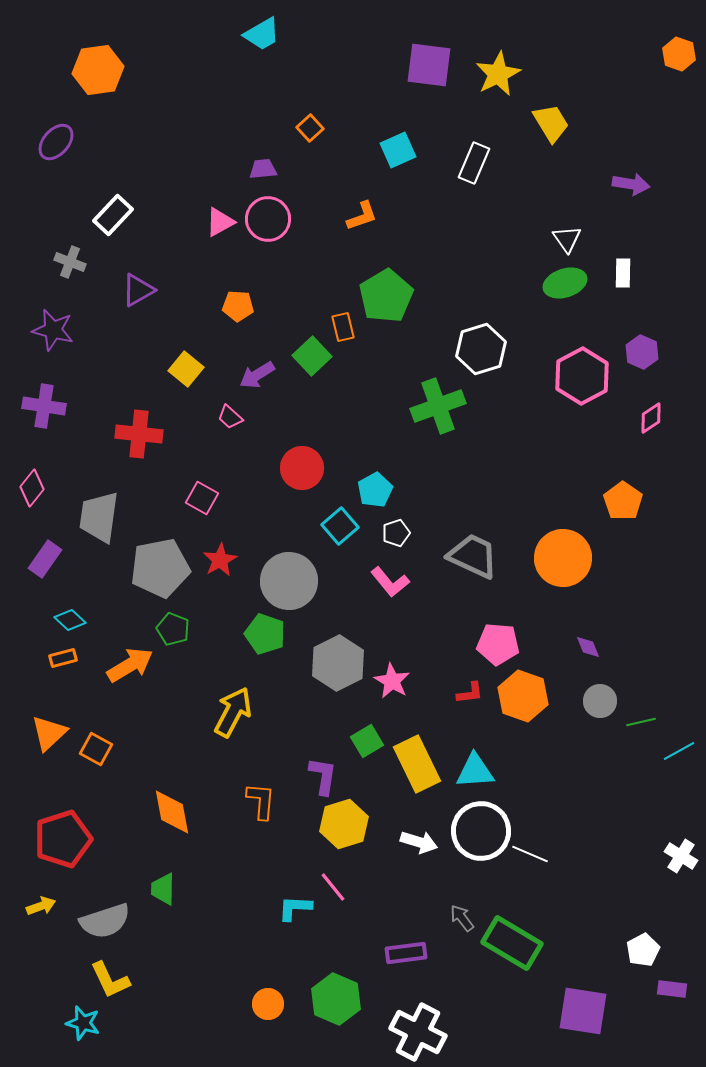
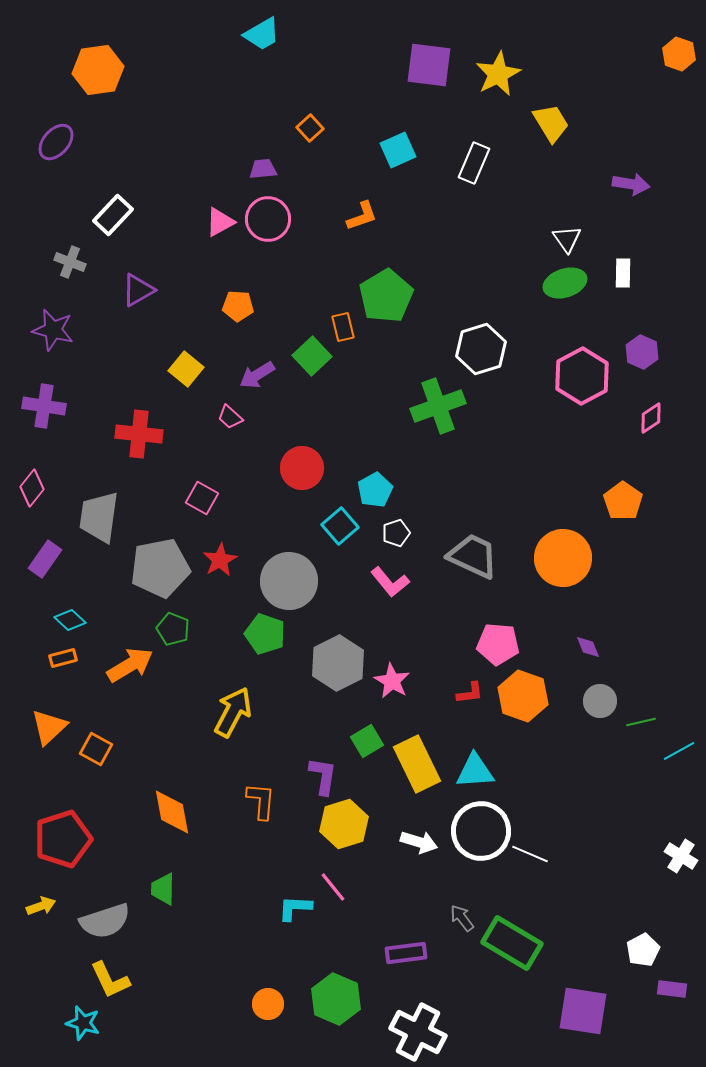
orange triangle at (49, 733): moved 6 px up
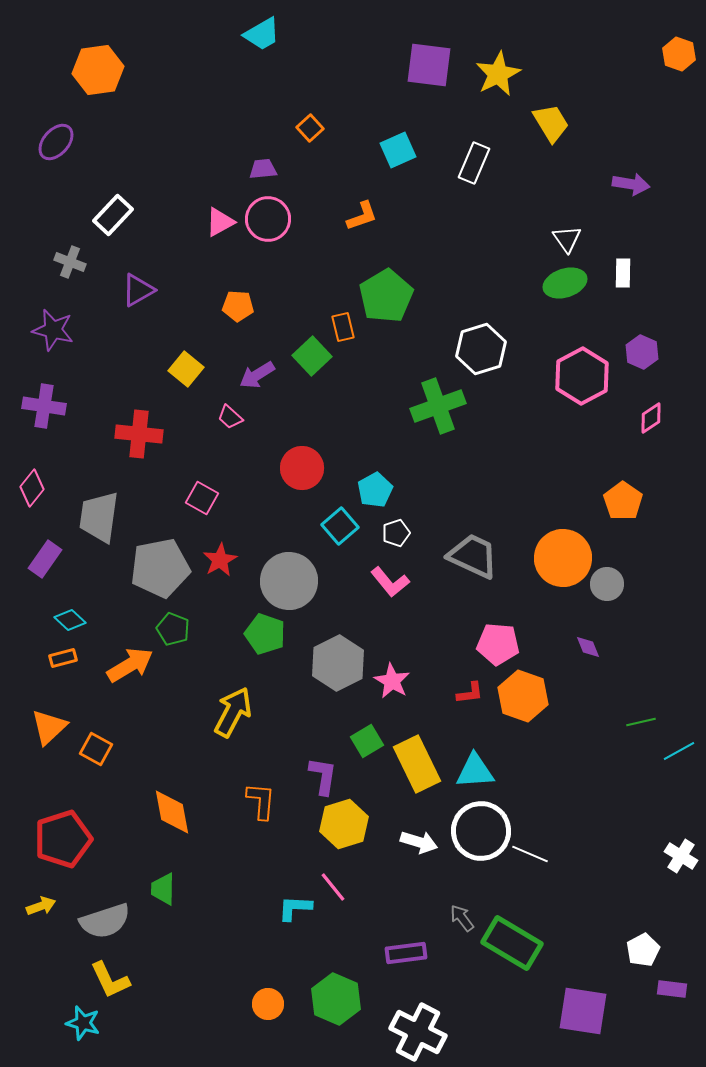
gray circle at (600, 701): moved 7 px right, 117 px up
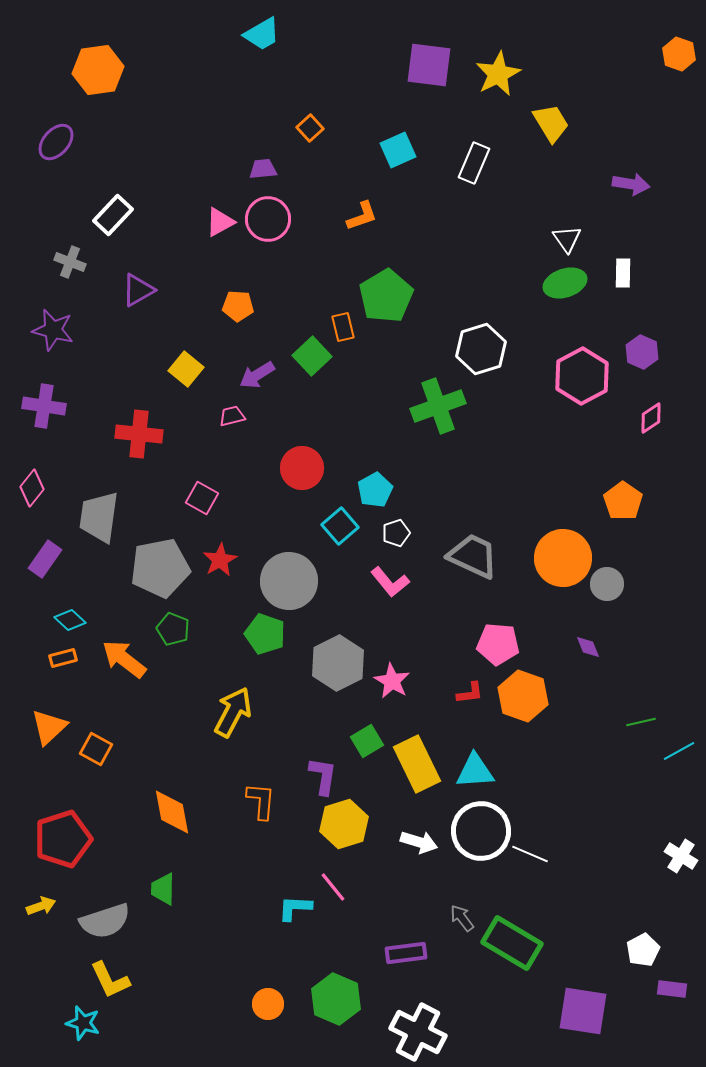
pink trapezoid at (230, 417): moved 2 px right, 1 px up; rotated 124 degrees clockwise
orange arrow at (130, 665): moved 6 px left, 6 px up; rotated 111 degrees counterclockwise
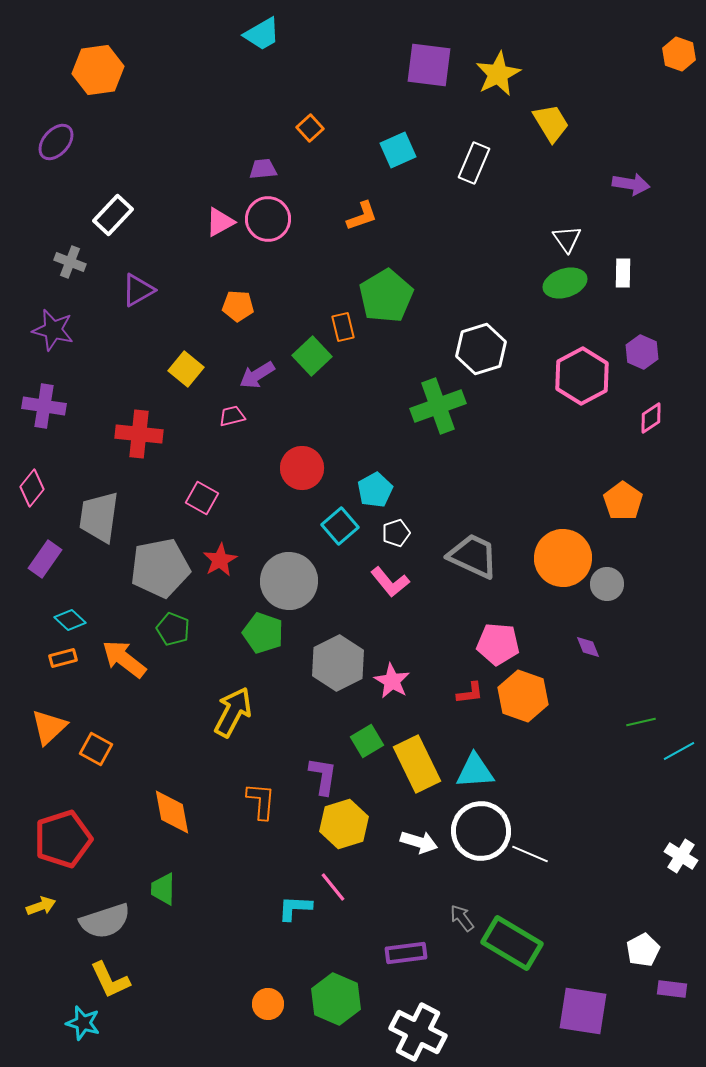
green pentagon at (265, 634): moved 2 px left, 1 px up
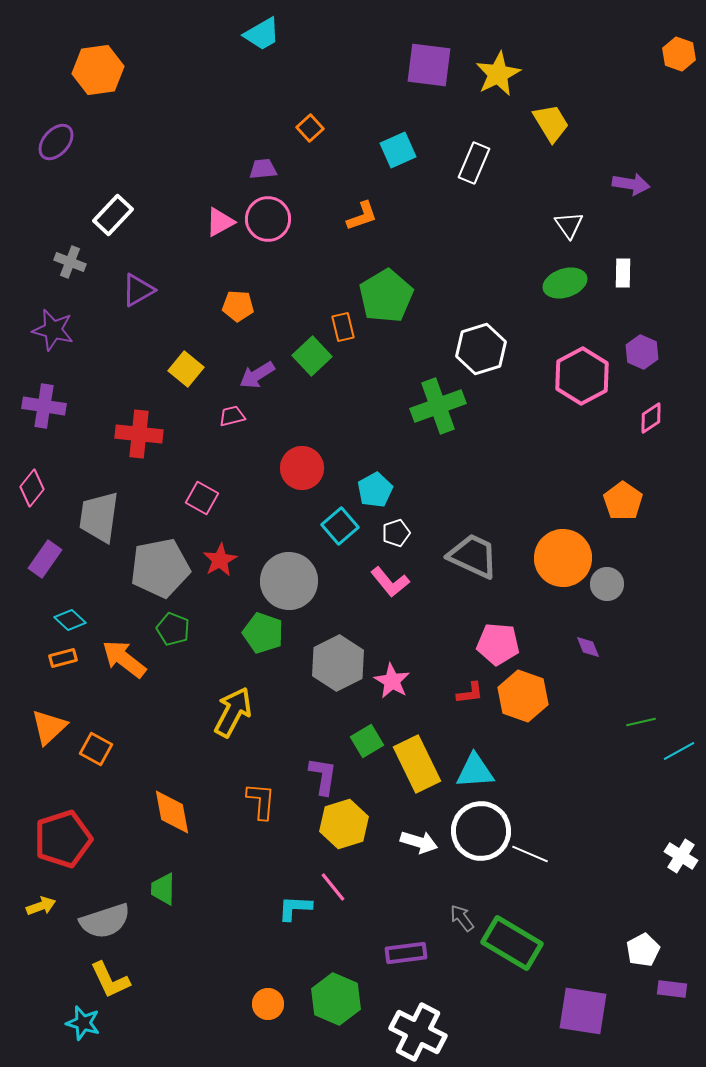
white triangle at (567, 239): moved 2 px right, 14 px up
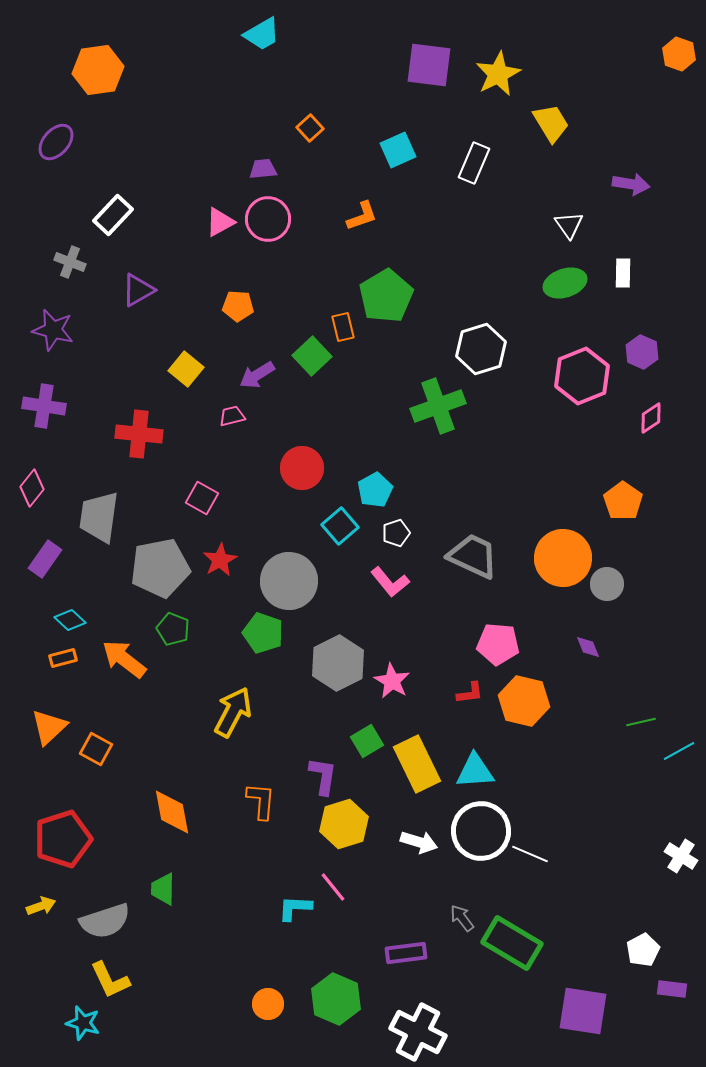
pink hexagon at (582, 376): rotated 6 degrees clockwise
orange hexagon at (523, 696): moved 1 px right, 5 px down; rotated 6 degrees counterclockwise
